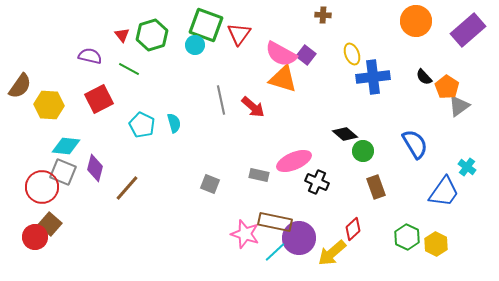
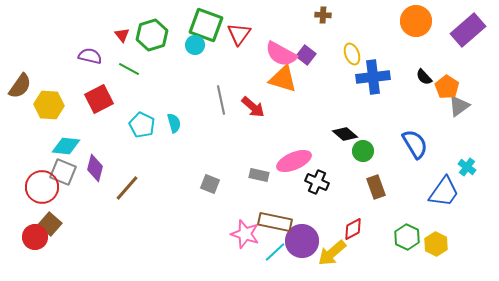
red diamond at (353, 229): rotated 15 degrees clockwise
purple circle at (299, 238): moved 3 px right, 3 px down
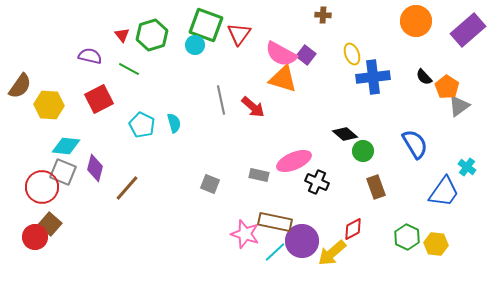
yellow hexagon at (436, 244): rotated 20 degrees counterclockwise
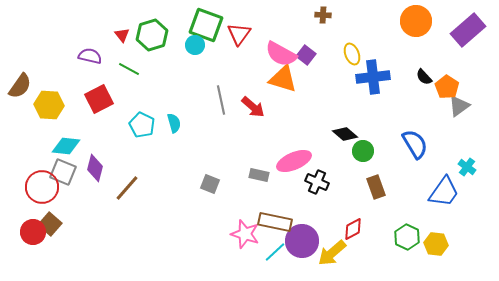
red circle at (35, 237): moved 2 px left, 5 px up
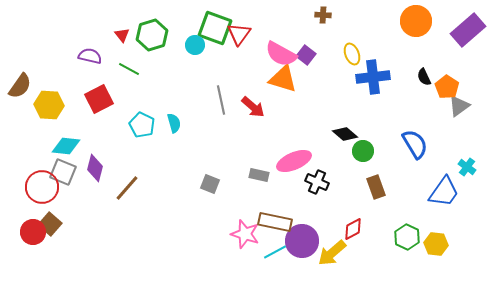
green square at (206, 25): moved 9 px right, 3 px down
black semicircle at (424, 77): rotated 18 degrees clockwise
cyan line at (275, 252): rotated 15 degrees clockwise
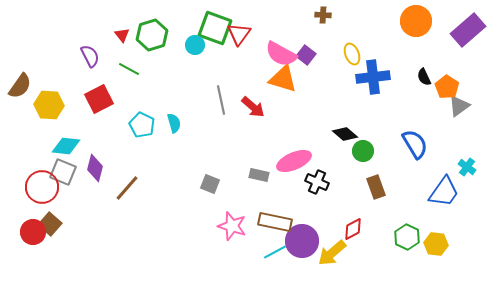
purple semicircle at (90, 56): rotated 50 degrees clockwise
pink star at (245, 234): moved 13 px left, 8 px up
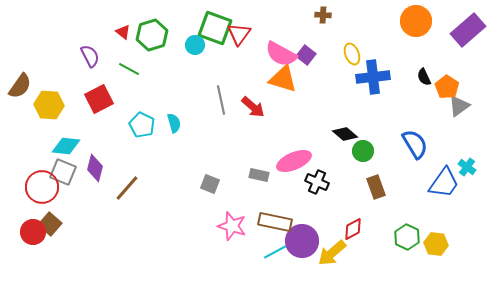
red triangle at (122, 35): moved 1 px right, 3 px up; rotated 14 degrees counterclockwise
blue trapezoid at (444, 192): moved 9 px up
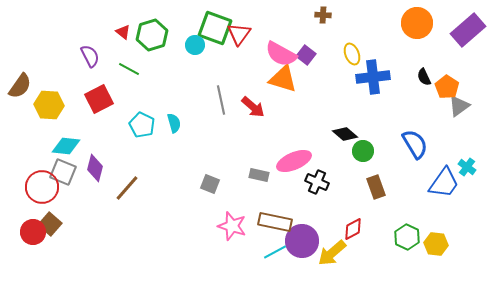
orange circle at (416, 21): moved 1 px right, 2 px down
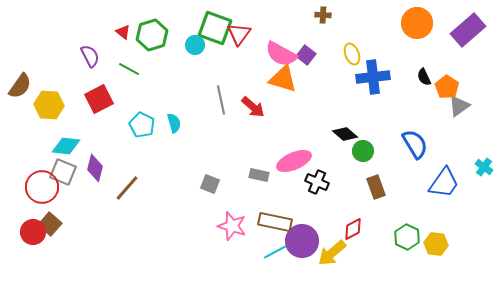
cyan cross at (467, 167): moved 17 px right
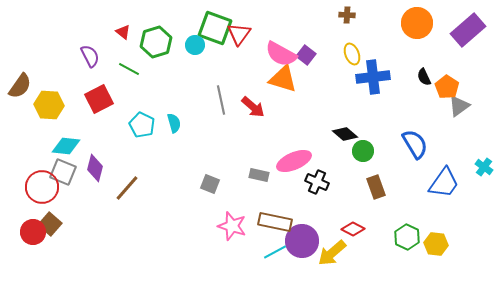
brown cross at (323, 15): moved 24 px right
green hexagon at (152, 35): moved 4 px right, 7 px down
red diamond at (353, 229): rotated 55 degrees clockwise
